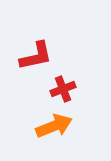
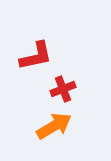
orange arrow: rotated 9 degrees counterclockwise
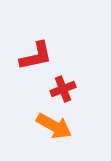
orange arrow: rotated 60 degrees clockwise
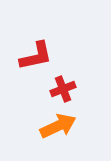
orange arrow: moved 4 px right; rotated 54 degrees counterclockwise
